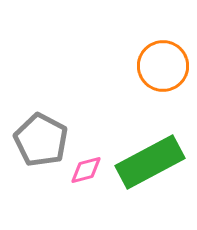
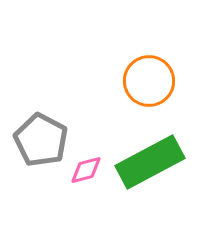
orange circle: moved 14 px left, 15 px down
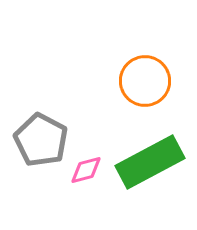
orange circle: moved 4 px left
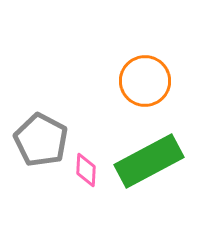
green rectangle: moved 1 px left, 1 px up
pink diamond: rotated 72 degrees counterclockwise
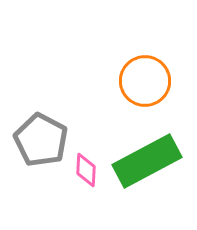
green rectangle: moved 2 px left
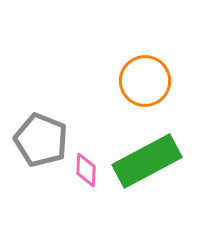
gray pentagon: rotated 6 degrees counterclockwise
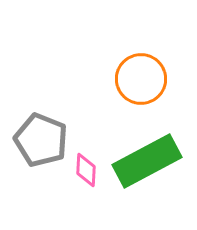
orange circle: moved 4 px left, 2 px up
